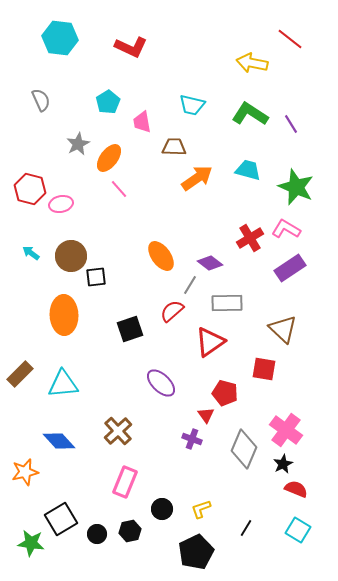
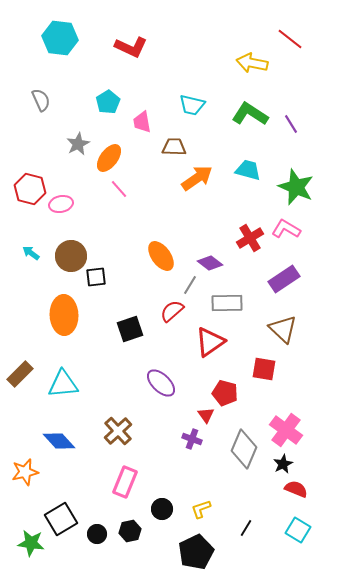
purple rectangle at (290, 268): moved 6 px left, 11 px down
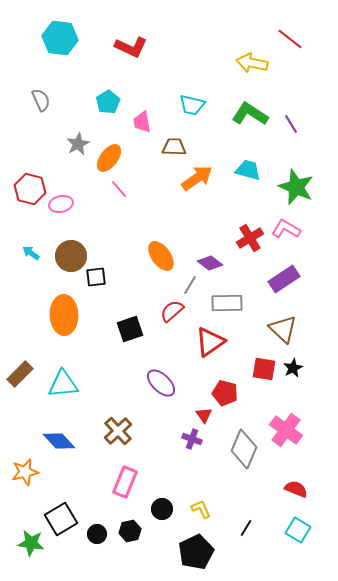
red triangle at (206, 415): moved 2 px left
black star at (283, 464): moved 10 px right, 96 px up
yellow L-shape at (201, 509): rotated 85 degrees clockwise
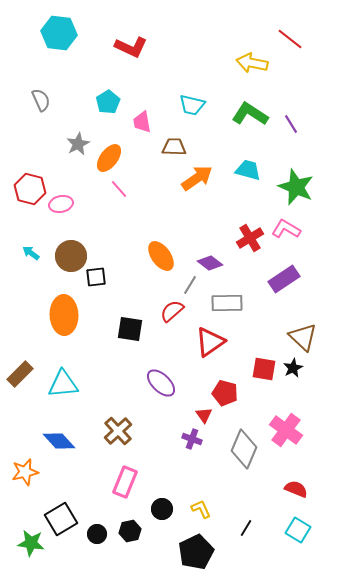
cyan hexagon at (60, 38): moved 1 px left, 5 px up
black square at (130, 329): rotated 28 degrees clockwise
brown triangle at (283, 329): moved 20 px right, 8 px down
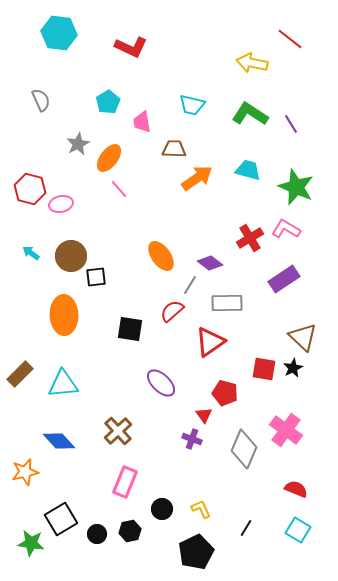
brown trapezoid at (174, 147): moved 2 px down
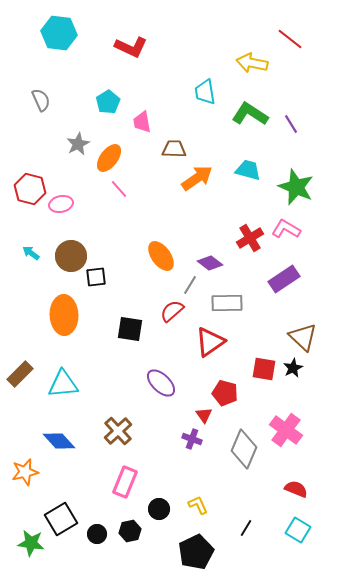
cyan trapezoid at (192, 105): moved 13 px right, 13 px up; rotated 68 degrees clockwise
black circle at (162, 509): moved 3 px left
yellow L-shape at (201, 509): moved 3 px left, 4 px up
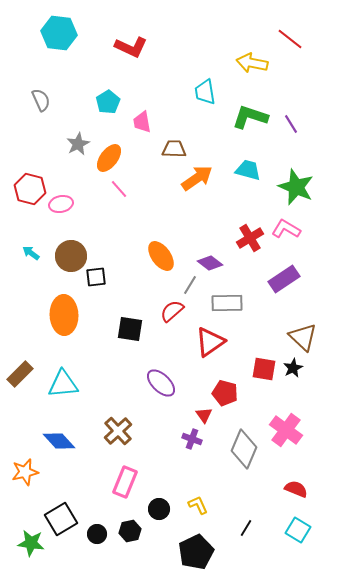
green L-shape at (250, 114): moved 3 px down; rotated 15 degrees counterclockwise
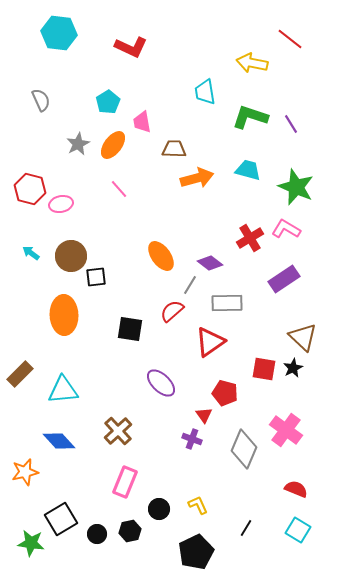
orange ellipse at (109, 158): moved 4 px right, 13 px up
orange arrow at (197, 178): rotated 20 degrees clockwise
cyan triangle at (63, 384): moved 6 px down
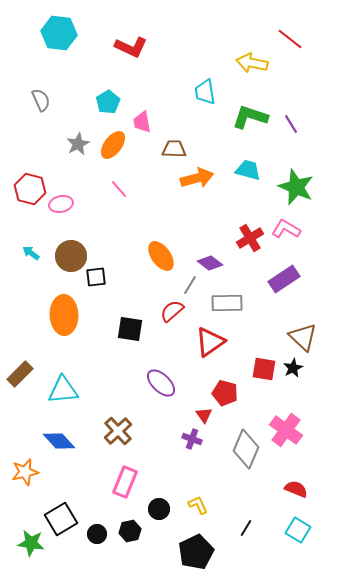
gray diamond at (244, 449): moved 2 px right
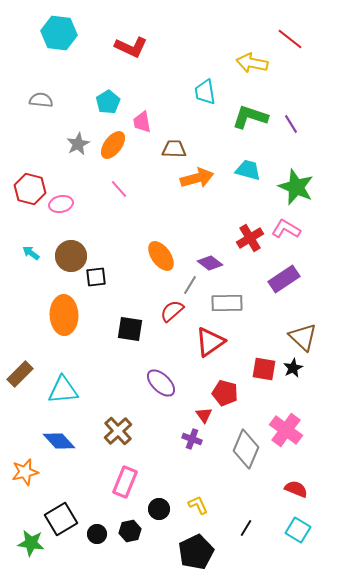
gray semicircle at (41, 100): rotated 60 degrees counterclockwise
